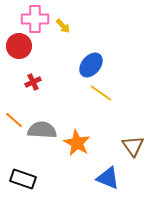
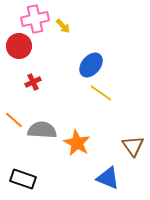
pink cross: rotated 12 degrees counterclockwise
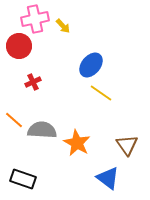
brown triangle: moved 6 px left, 1 px up
blue triangle: rotated 15 degrees clockwise
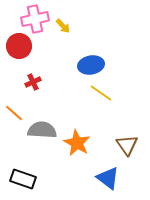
blue ellipse: rotated 40 degrees clockwise
orange line: moved 7 px up
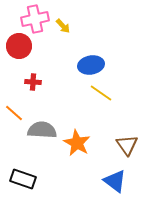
red cross: rotated 28 degrees clockwise
blue triangle: moved 7 px right, 3 px down
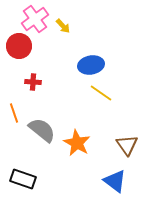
pink cross: rotated 24 degrees counterclockwise
orange line: rotated 30 degrees clockwise
gray semicircle: rotated 36 degrees clockwise
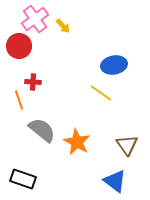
blue ellipse: moved 23 px right
orange line: moved 5 px right, 13 px up
orange star: moved 1 px up
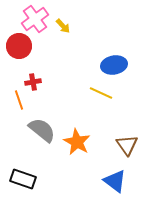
red cross: rotated 14 degrees counterclockwise
yellow line: rotated 10 degrees counterclockwise
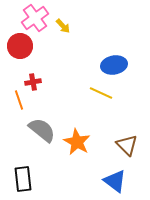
pink cross: moved 1 px up
red circle: moved 1 px right
brown triangle: rotated 10 degrees counterclockwise
black rectangle: rotated 65 degrees clockwise
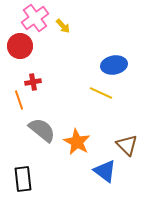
blue triangle: moved 10 px left, 10 px up
